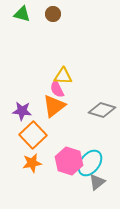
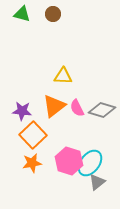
pink semicircle: moved 20 px right, 19 px down
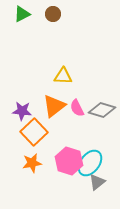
green triangle: rotated 42 degrees counterclockwise
orange square: moved 1 px right, 3 px up
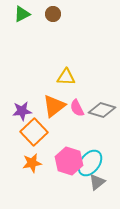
yellow triangle: moved 3 px right, 1 px down
purple star: rotated 12 degrees counterclockwise
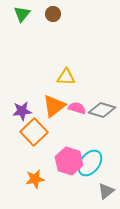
green triangle: rotated 24 degrees counterclockwise
pink semicircle: rotated 132 degrees clockwise
orange star: moved 3 px right, 16 px down
gray triangle: moved 9 px right, 9 px down
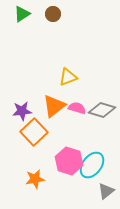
green triangle: rotated 18 degrees clockwise
yellow triangle: moved 2 px right; rotated 24 degrees counterclockwise
cyan ellipse: moved 2 px right, 2 px down
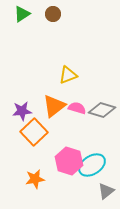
yellow triangle: moved 2 px up
cyan ellipse: rotated 20 degrees clockwise
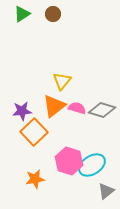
yellow triangle: moved 6 px left, 6 px down; rotated 30 degrees counterclockwise
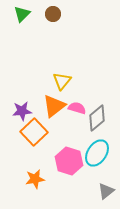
green triangle: rotated 12 degrees counterclockwise
gray diamond: moved 5 px left, 8 px down; rotated 56 degrees counterclockwise
cyan ellipse: moved 5 px right, 12 px up; rotated 24 degrees counterclockwise
